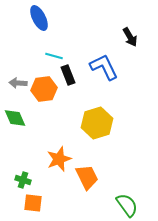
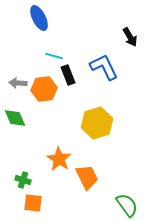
orange star: rotated 20 degrees counterclockwise
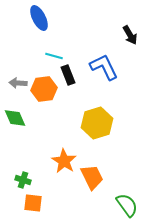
black arrow: moved 2 px up
orange star: moved 5 px right, 2 px down
orange trapezoid: moved 5 px right
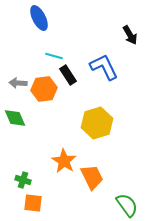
black rectangle: rotated 12 degrees counterclockwise
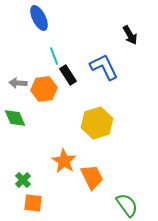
cyan line: rotated 54 degrees clockwise
green cross: rotated 28 degrees clockwise
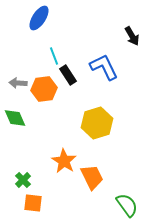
blue ellipse: rotated 60 degrees clockwise
black arrow: moved 2 px right, 1 px down
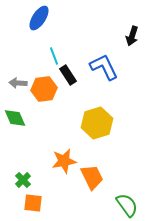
black arrow: rotated 48 degrees clockwise
orange star: rotated 30 degrees clockwise
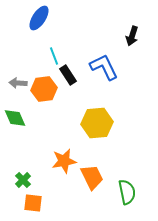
yellow hexagon: rotated 12 degrees clockwise
green semicircle: moved 13 px up; rotated 25 degrees clockwise
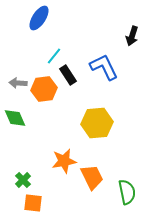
cyan line: rotated 60 degrees clockwise
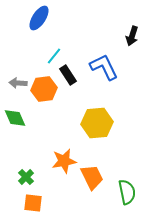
green cross: moved 3 px right, 3 px up
